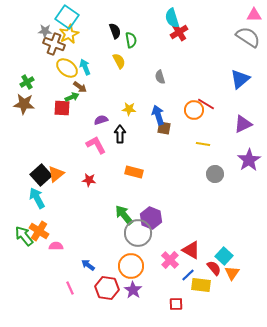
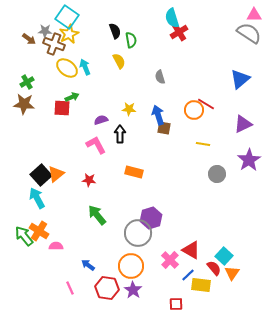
gray semicircle at (248, 37): moved 1 px right, 4 px up
brown arrow at (80, 87): moved 51 px left, 48 px up
gray circle at (215, 174): moved 2 px right
green arrow at (124, 215): moved 27 px left
purple hexagon at (151, 218): rotated 20 degrees clockwise
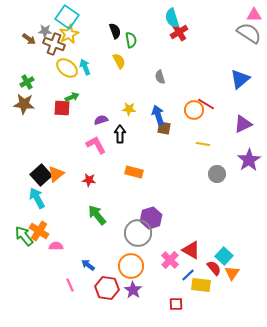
pink line at (70, 288): moved 3 px up
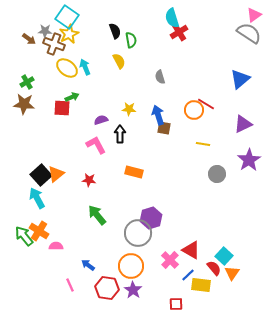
pink triangle at (254, 15): rotated 35 degrees counterclockwise
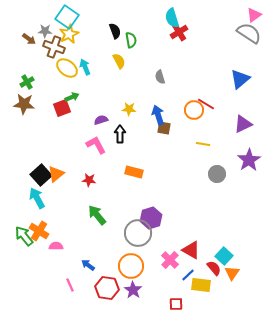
brown cross at (54, 44): moved 3 px down
red square at (62, 108): rotated 24 degrees counterclockwise
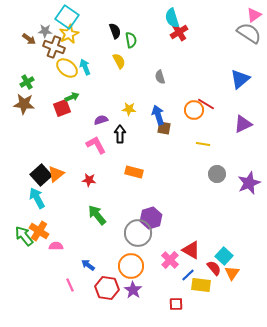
purple star at (249, 160): moved 23 px down; rotated 10 degrees clockwise
